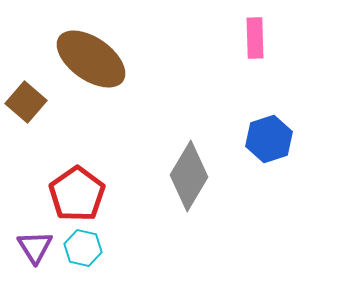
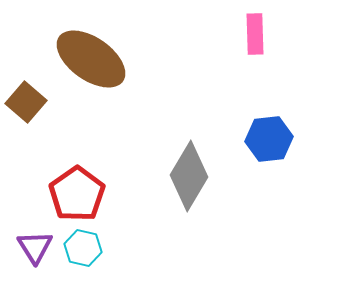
pink rectangle: moved 4 px up
blue hexagon: rotated 12 degrees clockwise
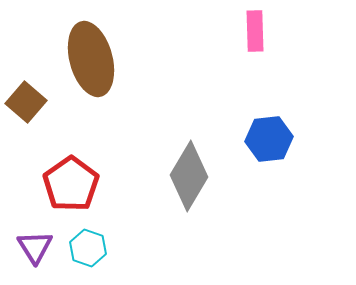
pink rectangle: moved 3 px up
brown ellipse: rotated 40 degrees clockwise
red pentagon: moved 6 px left, 10 px up
cyan hexagon: moved 5 px right; rotated 6 degrees clockwise
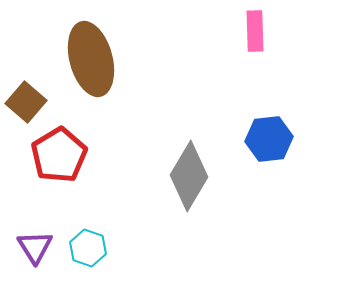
red pentagon: moved 12 px left, 29 px up; rotated 4 degrees clockwise
